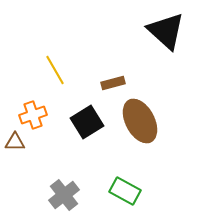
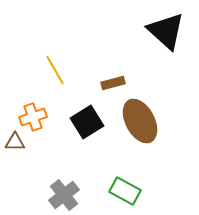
orange cross: moved 2 px down
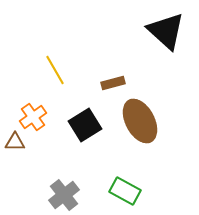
orange cross: rotated 16 degrees counterclockwise
black square: moved 2 px left, 3 px down
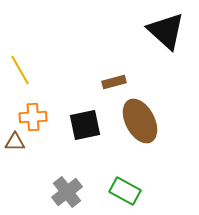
yellow line: moved 35 px left
brown rectangle: moved 1 px right, 1 px up
orange cross: rotated 32 degrees clockwise
black square: rotated 20 degrees clockwise
gray cross: moved 3 px right, 3 px up
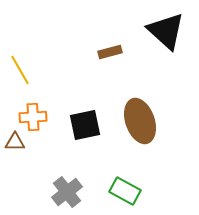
brown rectangle: moved 4 px left, 30 px up
brown ellipse: rotated 9 degrees clockwise
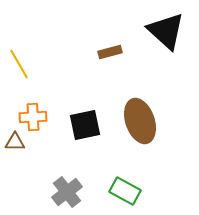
yellow line: moved 1 px left, 6 px up
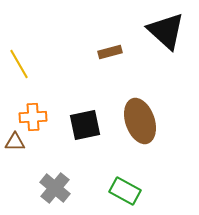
gray cross: moved 12 px left, 4 px up; rotated 12 degrees counterclockwise
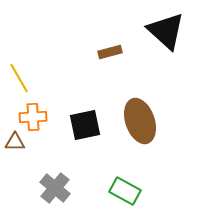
yellow line: moved 14 px down
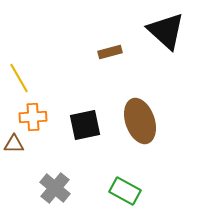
brown triangle: moved 1 px left, 2 px down
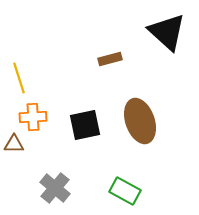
black triangle: moved 1 px right, 1 px down
brown rectangle: moved 7 px down
yellow line: rotated 12 degrees clockwise
